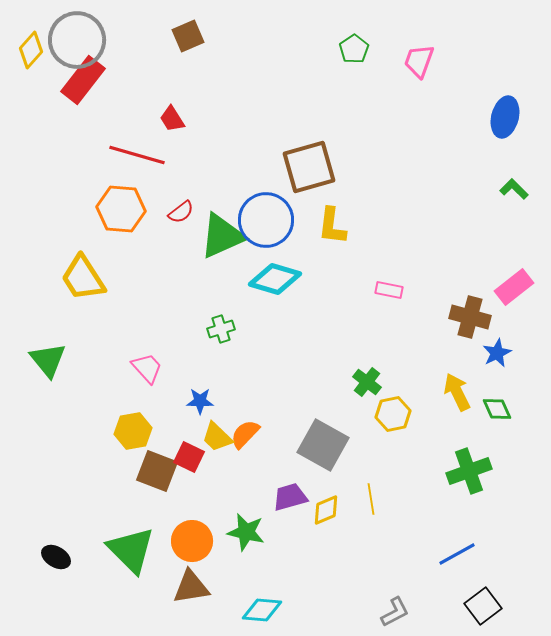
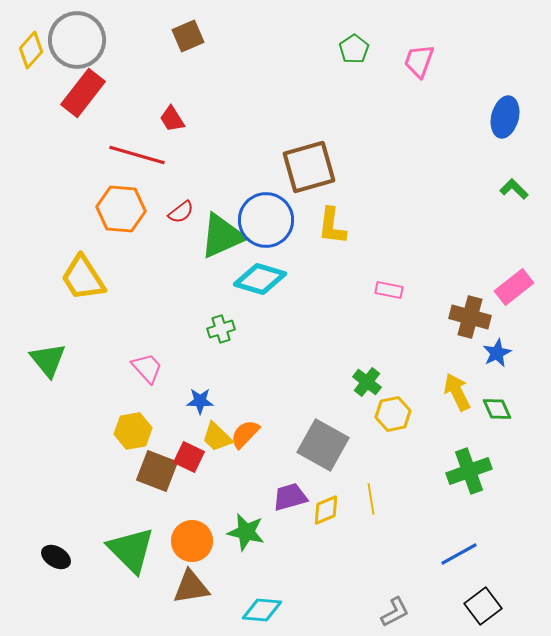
red rectangle at (83, 80): moved 13 px down
cyan diamond at (275, 279): moved 15 px left
blue line at (457, 554): moved 2 px right
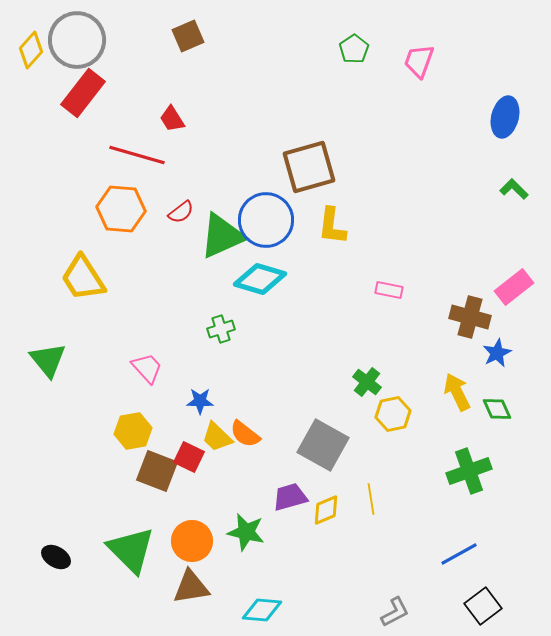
orange semicircle at (245, 434): rotated 96 degrees counterclockwise
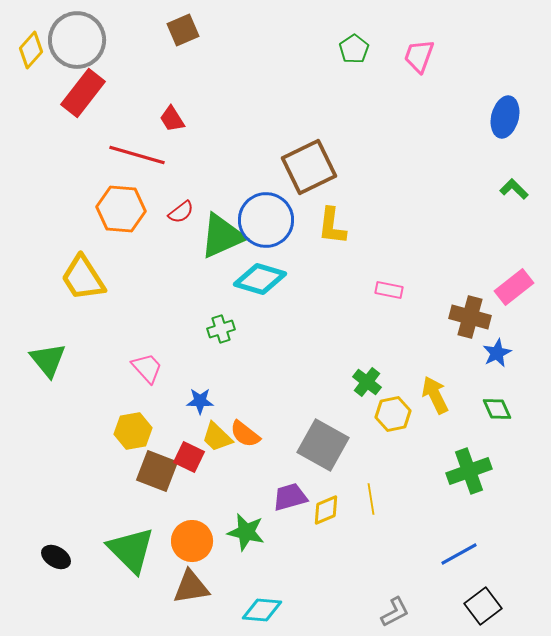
brown square at (188, 36): moved 5 px left, 6 px up
pink trapezoid at (419, 61): moved 5 px up
brown square at (309, 167): rotated 10 degrees counterclockwise
yellow arrow at (457, 392): moved 22 px left, 3 px down
